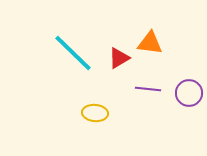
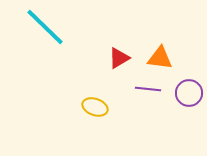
orange triangle: moved 10 px right, 15 px down
cyan line: moved 28 px left, 26 px up
yellow ellipse: moved 6 px up; rotated 15 degrees clockwise
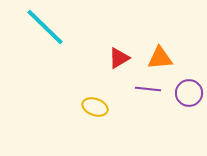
orange triangle: rotated 12 degrees counterclockwise
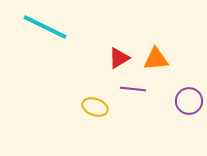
cyan line: rotated 18 degrees counterclockwise
orange triangle: moved 4 px left, 1 px down
purple line: moved 15 px left
purple circle: moved 8 px down
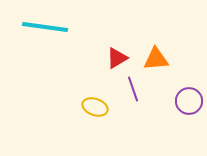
cyan line: rotated 18 degrees counterclockwise
red triangle: moved 2 px left
purple line: rotated 65 degrees clockwise
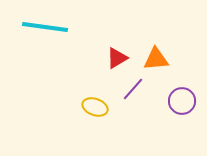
purple line: rotated 60 degrees clockwise
purple circle: moved 7 px left
